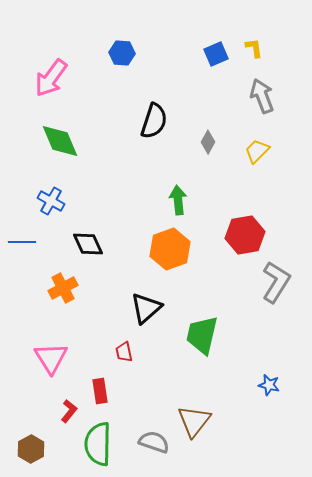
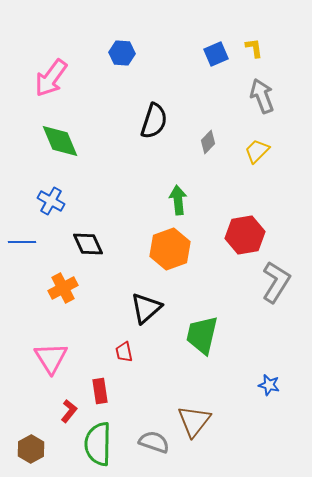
gray diamond: rotated 15 degrees clockwise
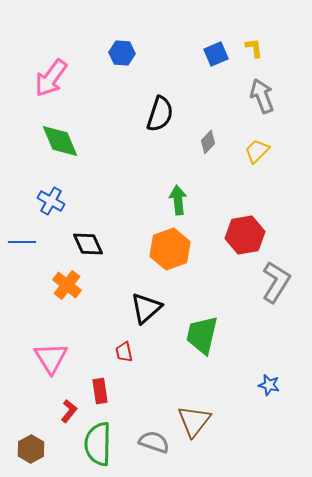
black semicircle: moved 6 px right, 7 px up
orange cross: moved 4 px right, 3 px up; rotated 24 degrees counterclockwise
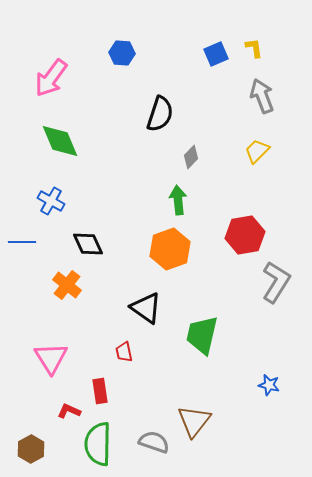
gray diamond: moved 17 px left, 15 px down
black triangle: rotated 44 degrees counterclockwise
red L-shape: rotated 105 degrees counterclockwise
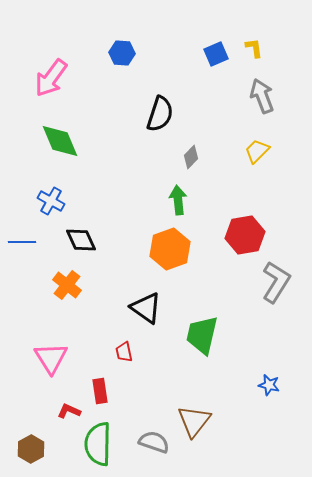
black diamond: moved 7 px left, 4 px up
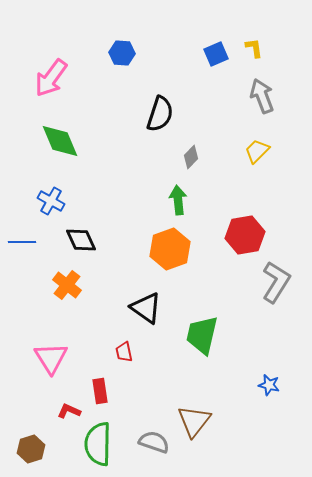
brown hexagon: rotated 12 degrees clockwise
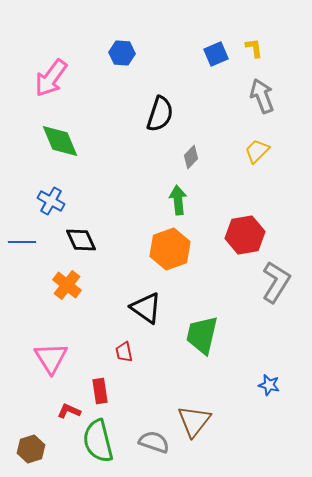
green semicircle: moved 3 px up; rotated 15 degrees counterclockwise
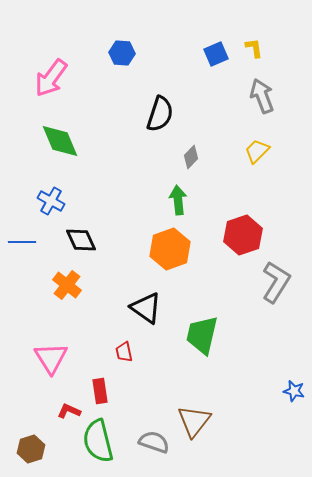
red hexagon: moved 2 px left; rotated 9 degrees counterclockwise
blue star: moved 25 px right, 6 px down
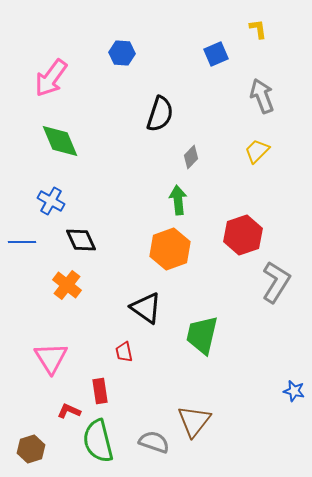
yellow L-shape: moved 4 px right, 19 px up
